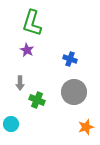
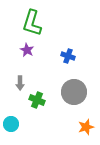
blue cross: moved 2 px left, 3 px up
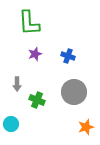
green L-shape: moved 3 px left; rotated 20 degrees counterclockwise
purple star: moved 8 px right, 4 px down; rotated 24 degrees clockwise
gray arrow: moved 3 px left, 1 px down
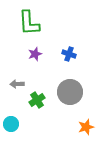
blue cross: moved 1 px right, 2 px up
gray arrow: rotated 88 degrees clockwise
gray circle: moved 4 px left
green cross: rotated 35 degrees clockwise
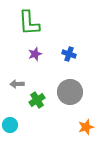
cyan circle: moved 1 px left, 1 px down
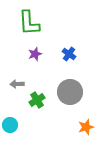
blue cross: rotated 16 degrees clockwise
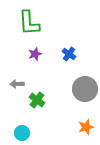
gray circle: moved 15 px right, 3 px up
green cross: rotated 21 degrees counterclockwise
cyan circle: moved 12 px right, 8 px down
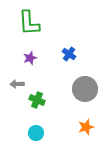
purple star: moved 5 px left, 4 px down
green cross: rotated 14 degrees counterclockwise
cyan circle: moved 14 px right
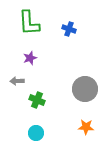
blue cross: moved 25 px up; rotated 16 degrees counterclockwise
gray arrow: moved 3 px up
orange star: rotated 21 degrees clockwise
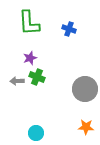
green cross: moved 23 px up
